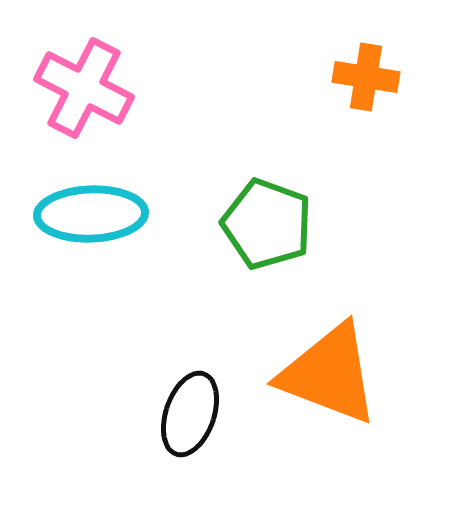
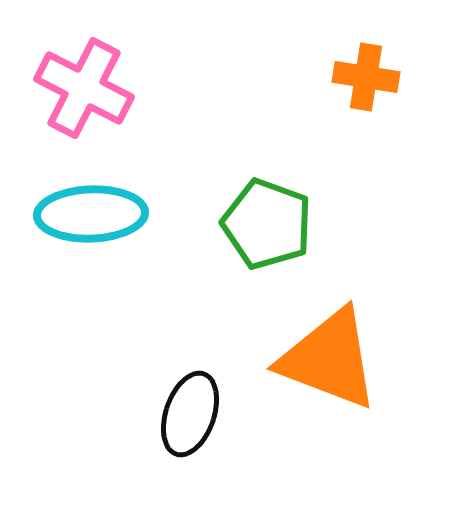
orange triangle: moved 15 px up
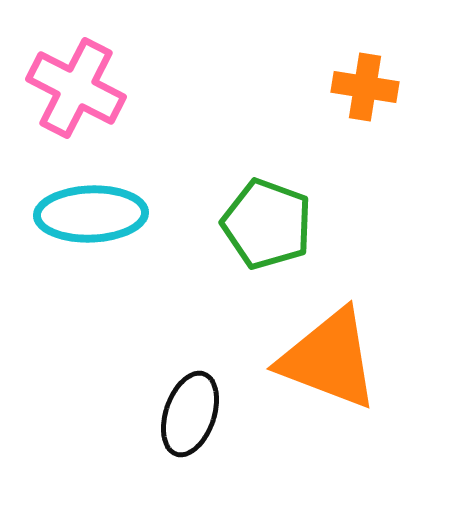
orange cross: moved 1 px left, 10 px down
pink cross: moved 8 px left
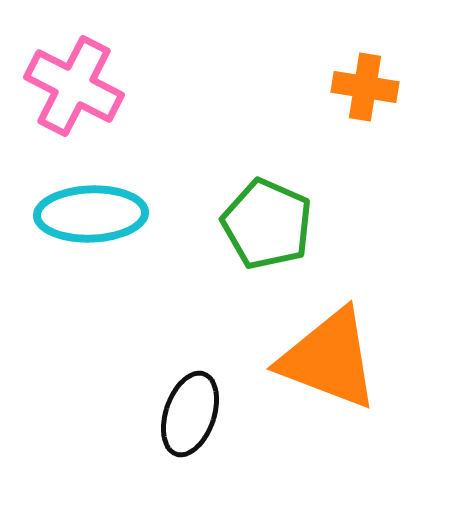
pink cross: moved 2 px left, 2 px up
green pentagon: rotated 4 degrees clockwise
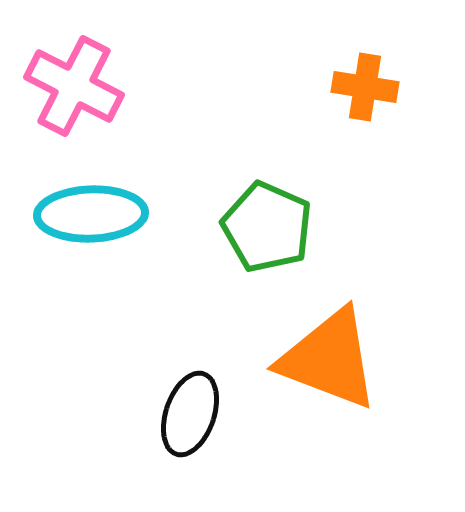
green pentagon: moved 3 px down
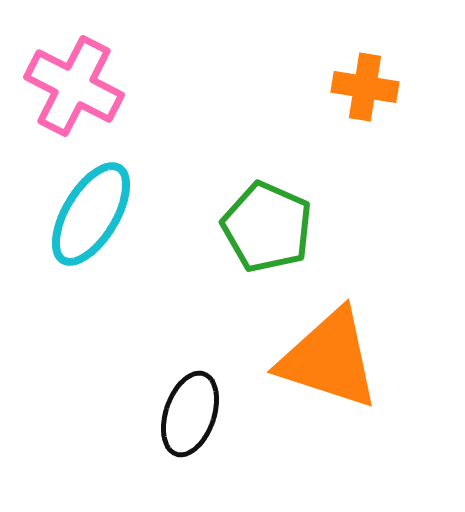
cyan ellipse: rotated 57 degrees counterclockwise
orange triangle: rotated 3 degrees counterclockwise
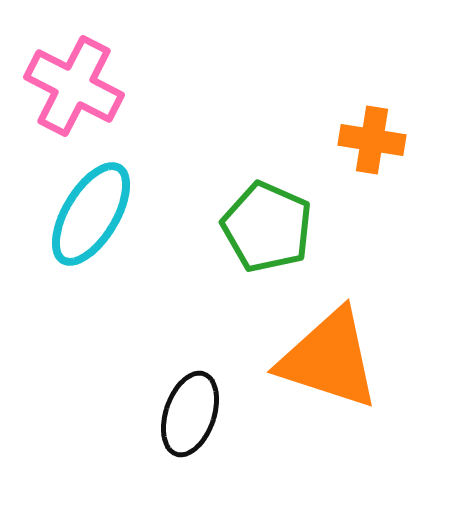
orange cross: moved 7 px right, 53 px down
